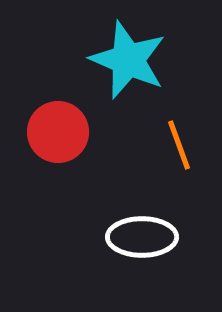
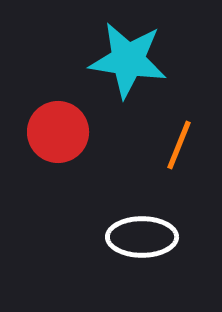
cyan star: rotated 14 degrees counterclockwise
orange line: rotated 42 degrees clockwise
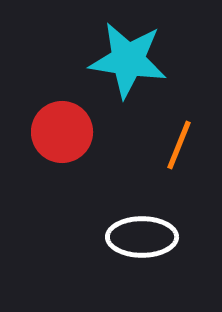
red circle: moved 4 px right
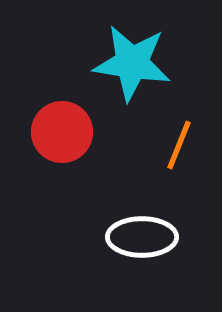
cyan star: moved 4 px right, 3 px down
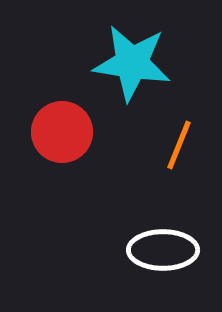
white ellipse: moved 21 px right, 13 px down
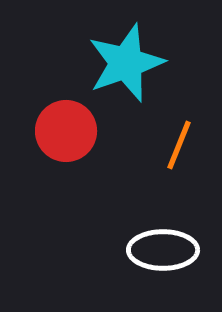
cyan star: moved 6 px left; rotated 28 degrees counterclockwise
red circle: moved 4 px right, 1 px up
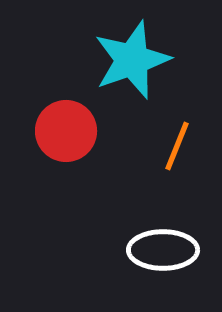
cyan star: moved 6 px right, 3 px up
orange line: moved 2 px left, 1 px down
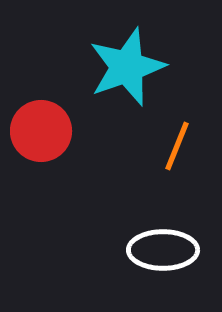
cyan star: moved 5 px left, 7 px down
red circle: moved 25 px left
